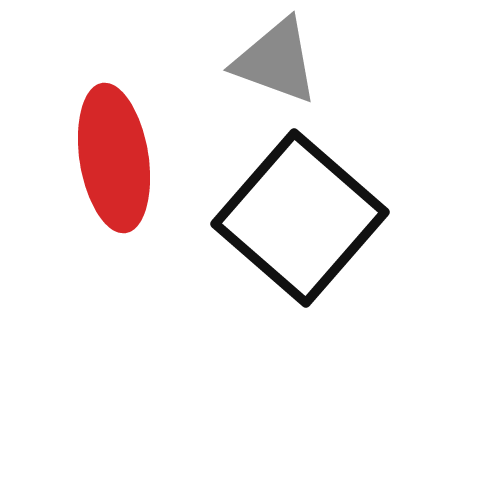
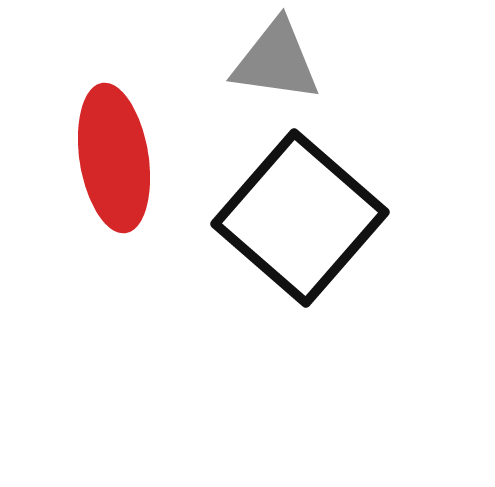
gray triangle: rotated 12 degrees counterclockwise
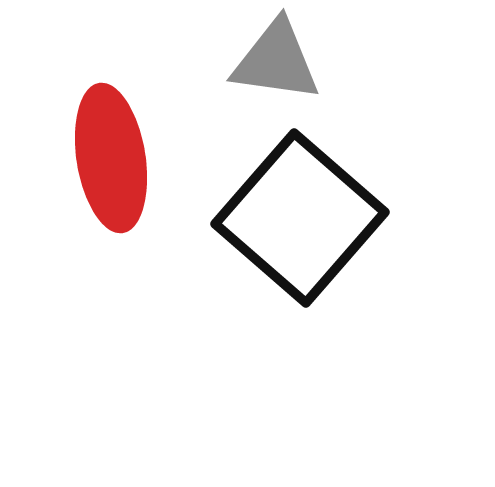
red ellipse: moved 3 px left
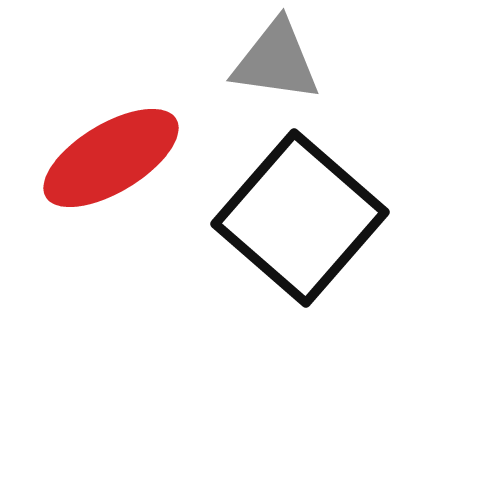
red ellipse: rotated 68 degrees clockwise
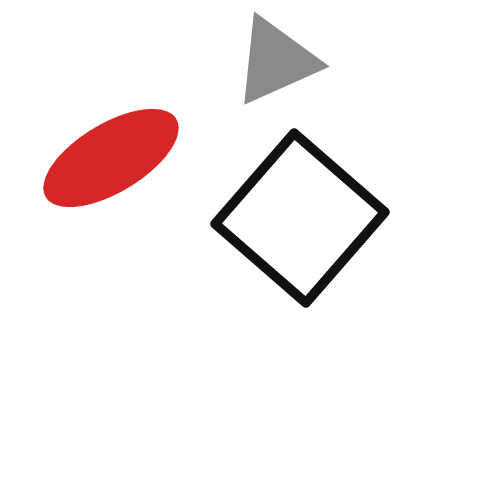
gray triangle: rotated 32 degrees counterclockwise
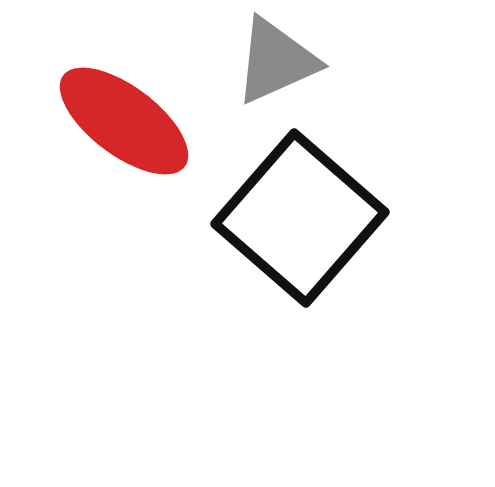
red ellipse: moved 13 px right, 37 px up; rotated 68 degrees clockwise
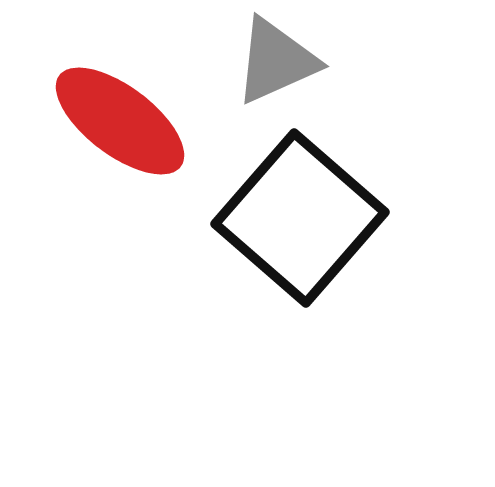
red ellipse: moved 4 px left
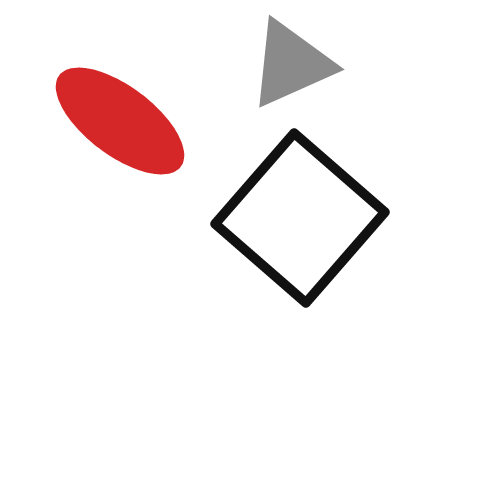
gray triangle: moved 15 px right, 3 px down
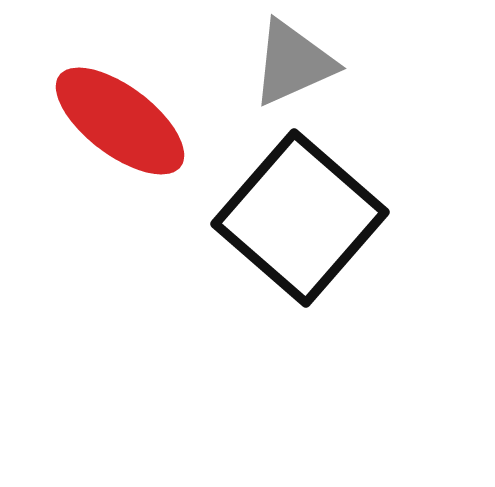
gray triangle: moved 2 px right, 1 px up
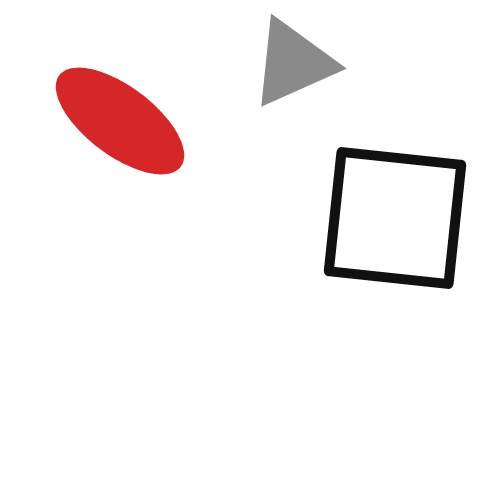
black square: moved 95 px right; rotated 35 degrees counterclockwise
